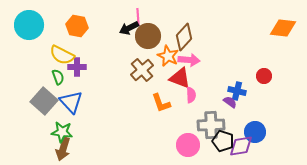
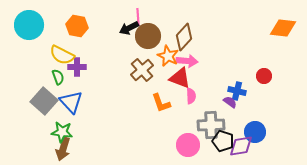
pink arrow: moved 2 px left, 1 px down
pink semicircle: moved 1 px down
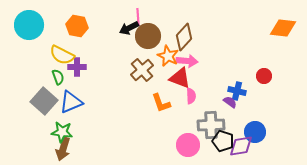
blue triangle: rotated 50 degrees clockwise
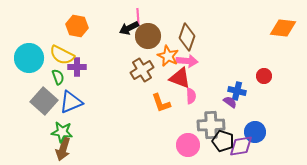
cyan circle: moved 33 px down
brown diamond: moved 3 px right; rotated 24 degrees counterclockwise
brown cross: rotated 10 degrees clockwise
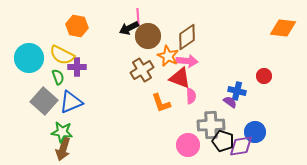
brown diamond: rotated 36 degrees clockwise
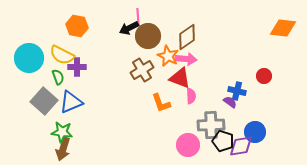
pink arrow: moved 1 px left, 2 px up
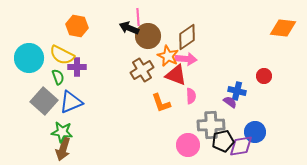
black arrow: rotated 48 degrees clockwise
red triangle: moved 4 px left, 3 px up
black pentagon: rotated 30 degrees counterclockwise
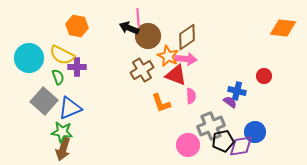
blue triangle: moved 1 px left, 6 px down
gray cross: moved 1 px down; rotated 20 degrees counterclockwise
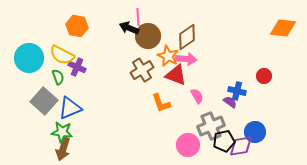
purple cross: rotated 24 degrees clockwise
pink semicircle: moved 6 px right; rotated 28 degrees counterclockwise
black pentagon: moved 1 px right
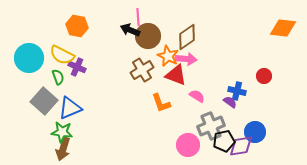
black arrow: moved 1 px right, 2 px down
pink semicircle: rotated 28 degrees counterclockwise
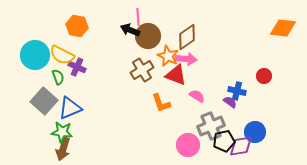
cyan circle: moved 6 px right, 3 px up
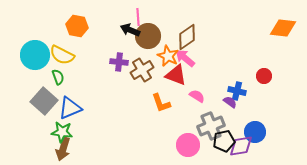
pink arrow: moved 1 px left, 1 px up; rotated 145 degrees counterclockwise
purple cross: moved 42 px right, 5 px up; rotated 18 degrees counterclockwise
